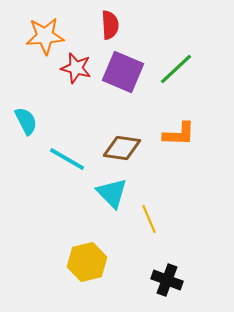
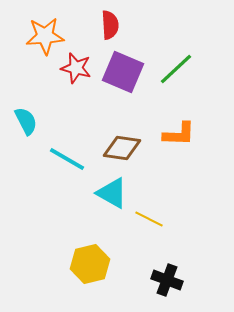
cyan triangle: rotated 16 degrees counterclockwise
yellow line: rotated 40 degrees counterclockwise
yellow hexagon: moved 3 px right, 2 px down
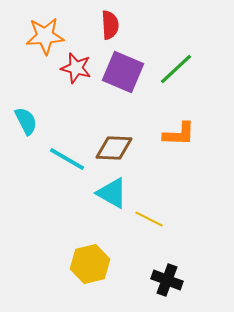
brown diamond: moved 8 px left; rotated 6 degrees counterclockwise
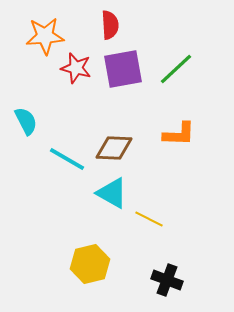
purple square: moved 3 px up; rotated 33 degrees counterclockwise
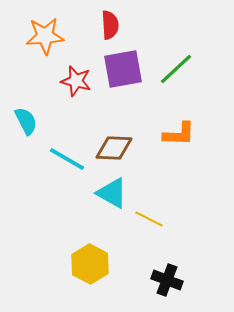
red star: moved 13 px down
yellow hexagon: rotated 18 degrees counterclockwise
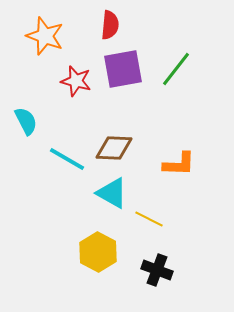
red semicircle: rotated 8 degrees clockwise
orange star: rotated 24 degrees clockwise
green line: rotated 9 degrees counterclockwise
orange L-shape: moved 30 px down
yellow hexagon: moved 8 px right, 12 px up
black cross: moved 10 px left, 10 px up
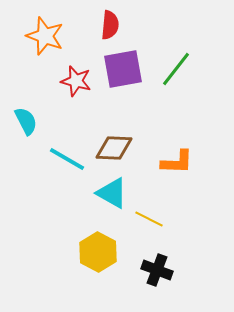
orange L-shape: moved 2 px left, 2 px up
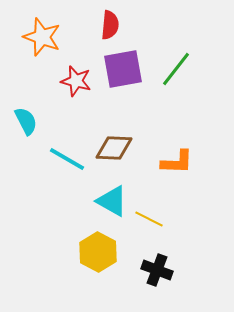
orange star: moved 3 px left, 1 px down
cyan triangle: moved 8 px down
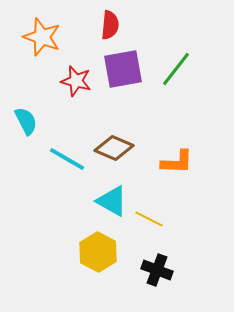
brown diamond: rotated 21 degrees clockwise
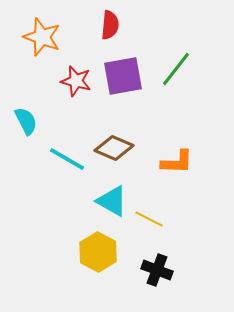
purple square: moved 7 px down
